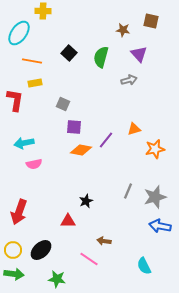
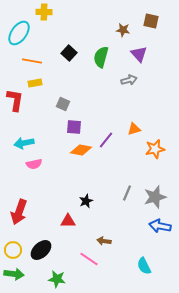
yellow cross: moved 1 px right, 1 px down
gray line: moved 1 px left, 2 px down
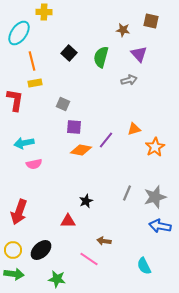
orange line: rotated 66 degrees clockwise
orange star: moved 2 px up; rotated 18 degrees counterclockwise
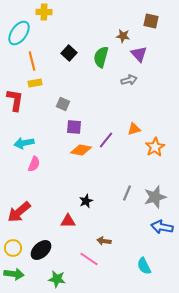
brown star: moved 6 px down
pink semicircle: rotated 56 degrees counterclockwise
red arrow: rotated 30 degrees clockwise
blue arrow: moved 2 px right, 1 px down
yellow circle: moved 2 px up
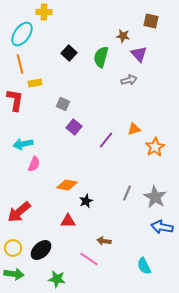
cyan ellipse: moved 3 px right, 1 px down
orange line: moved 12 px left, 3 px down
purple square: rotated 35 degrees clockwise
cyan arrow: moved 1 px left, 1 px down
orange diamond: moved 14 px left, 35 px down
gray star: rotated 25 degrees counterclockwise
